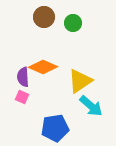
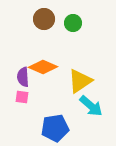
brown circle: moved 2 px down
pink square: rotated 16 degrees counterclockwise
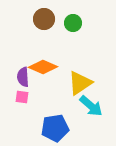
yellow triangle: moved 2 px down
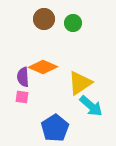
blue pentagon: rotated 24 degrees counterclockwise
